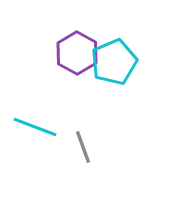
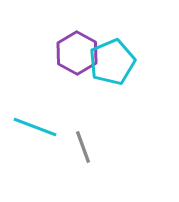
cyan pentagon: moved 2 px left
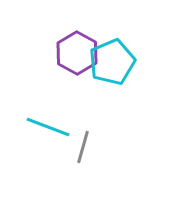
cyan line: moved 13 px right
gray line: rotated 36 degrees clockwise
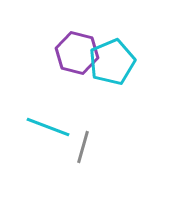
purple hexagon: rotated 15 degrees counterclockwise
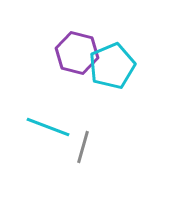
cyan pentagon: moved 4 px down
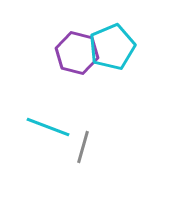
cyan pentagon: moved 19 px up
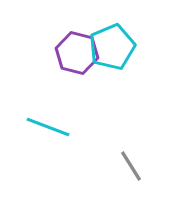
gray line: moved 48 px right, 19 px down; rotated 48 degrees counterclockwise
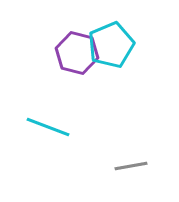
cyan pentagon: moved 1 px left, 2 px up
gray line: rotated 68 degrees counterclockwise
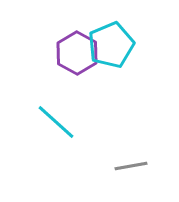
purple hexagon: rotated 15 degrees clockwise
cyan line: moved 8 px right, 5 px up; rotated 21 degrees clockwise
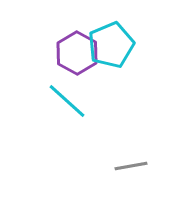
cyan line: moved 11 px right, 21 px up
